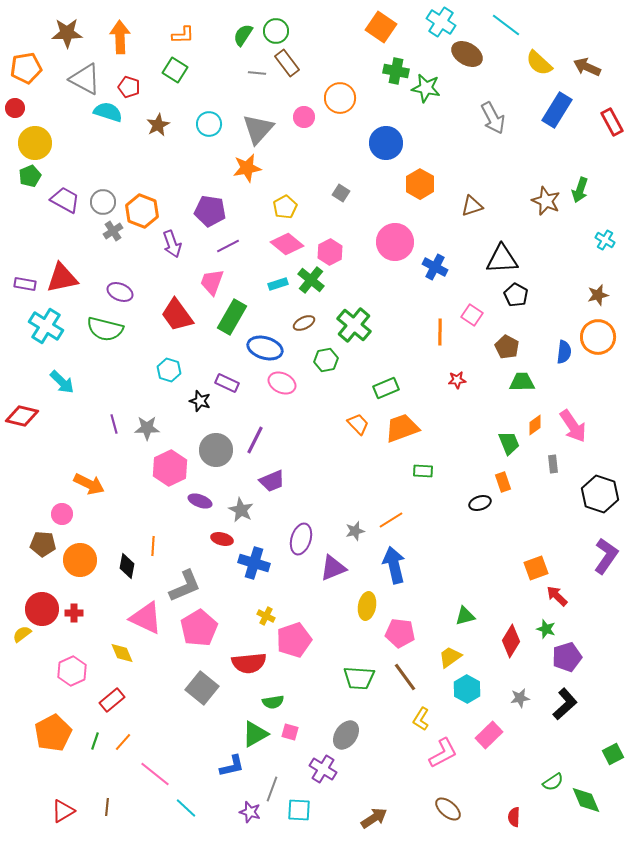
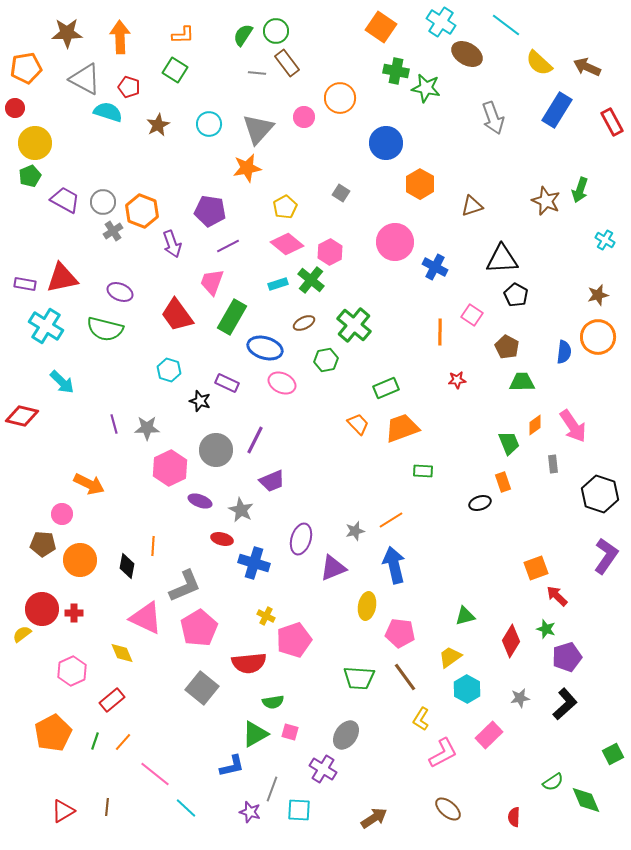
gray arrow at (493, 118): rotated 8 degrees clockwise
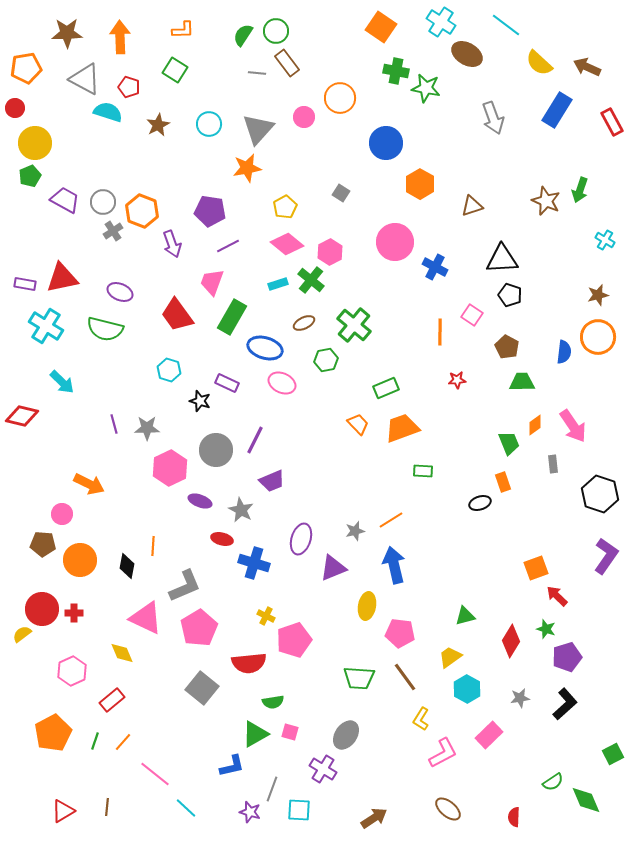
orange L-shape at (183, 35): moved 5 px up
black pentagon at (516, 295): moved 6 px left; rotated 10 degrees counterclockwise
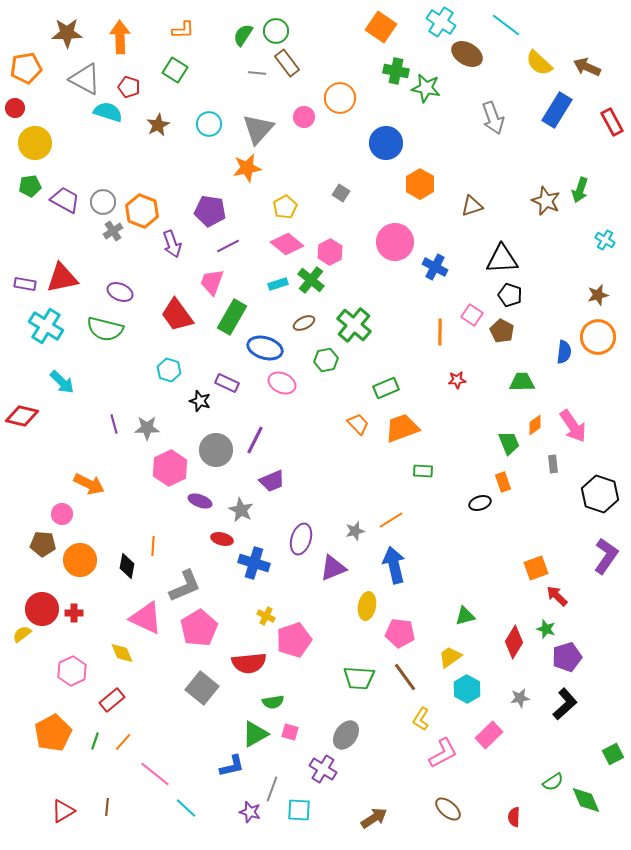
green pentagon at (30, 176): moved 10 px down; rotated 15 degrees clockwise
brown pentagon at (507, 347): moved 5 px left, 16 px up
red diamond at (511, 641): moved 3 px right, 1 px down
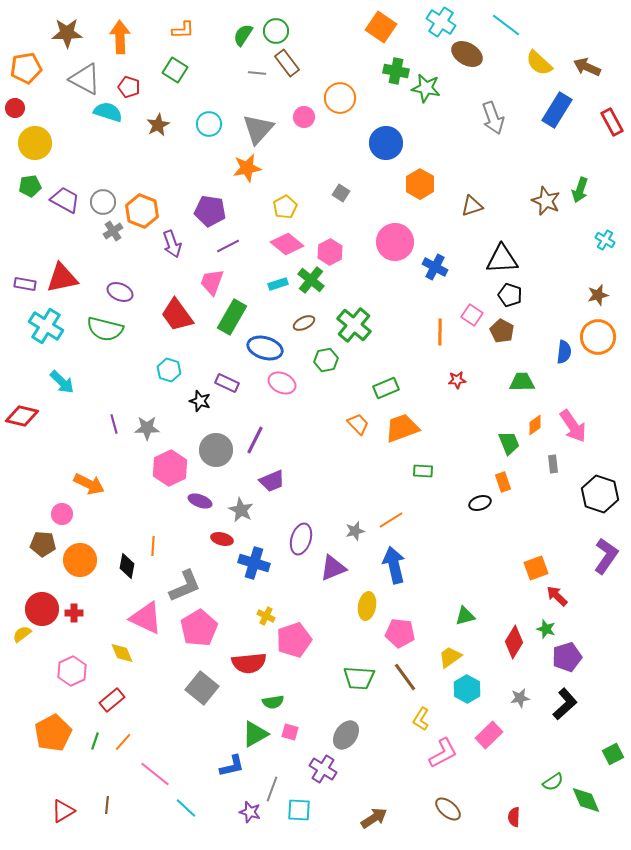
brown line at (107, 807): moved 2 px up
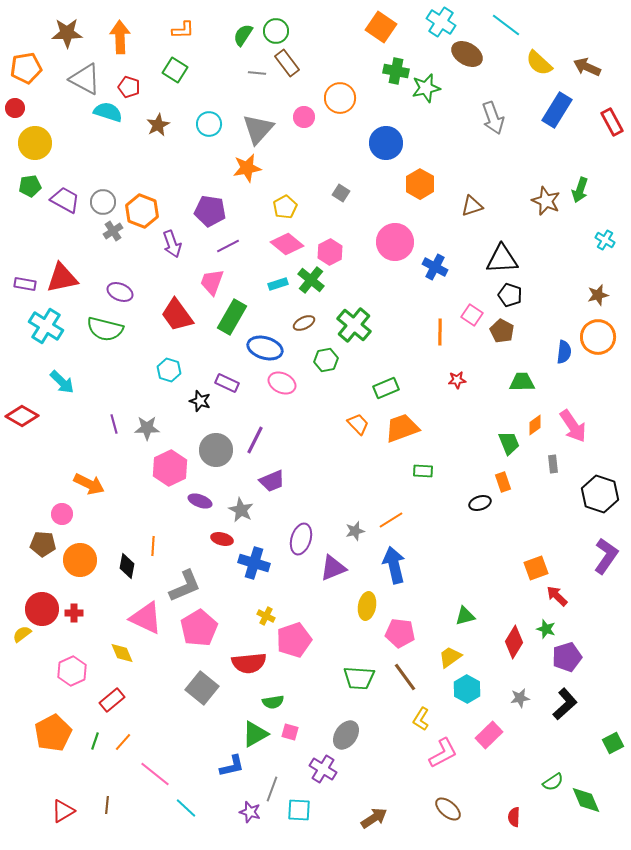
green star at (426, 88): rotated 24 degrees counterclockwise
red diamond at (22, 416): rotated 16 degrees clockwise
green square at (613, 754): moved 11 px up
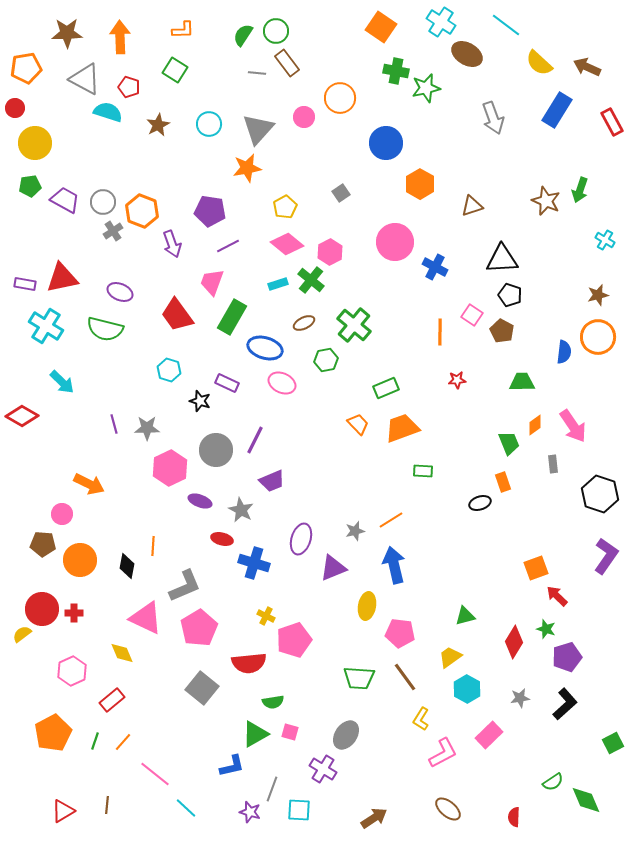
gray square at (341, 193): rotated 24 degrees clockwise
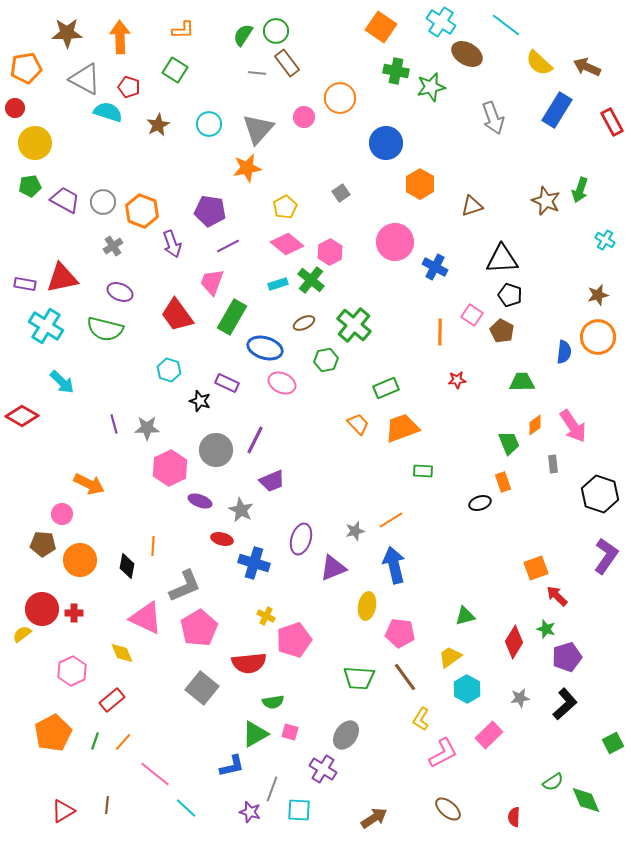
green star at (426, 88): moved 5 px right, 1 px up
gray cross at (113, 231): moved 15 px down
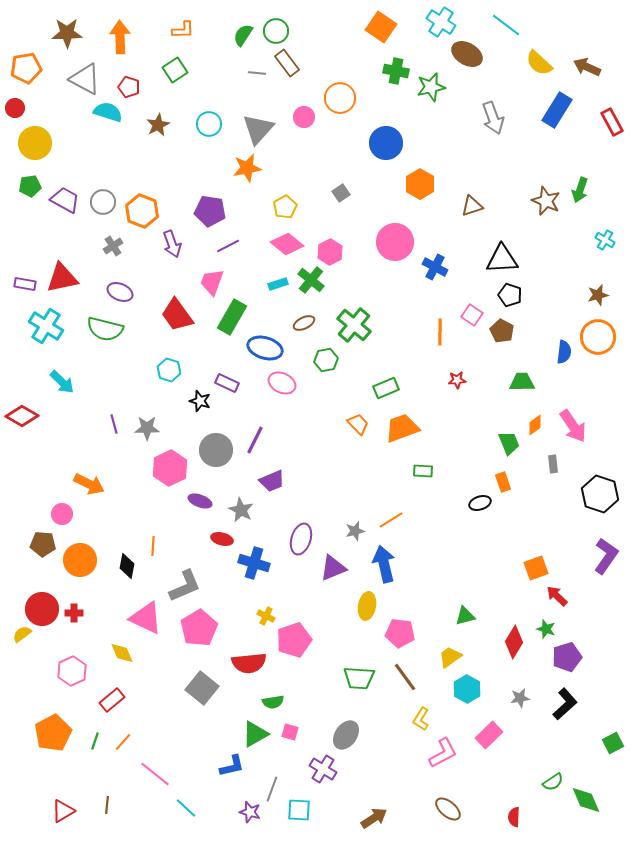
green square at (175, 70): rotated 25 degrees clockwise
blue arrow at (394, 565): moved 10 px left, 1 px up
